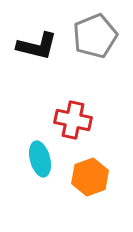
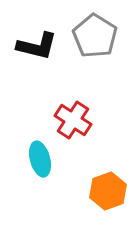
gray pentagon: rotated 18 degrees counterclockwise
red cross: rotated 21 degrees clockwise
orange hexagon: moved 18 px right, 14 px down
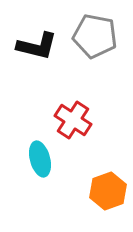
gray pentagon: rotated 21 degrees counterclockwise
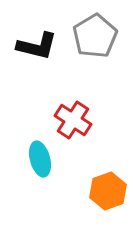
gray pentagon: rotated 30 degrees clockwise
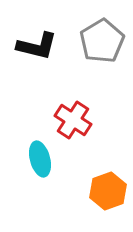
gray pentagon: moved 7 px right, 5 px down
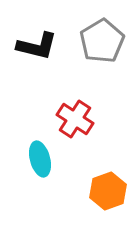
red cross: moved 2 px right, 1 px up
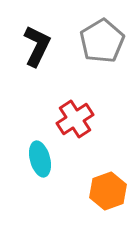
black L-shape: rotated 78 degrees counterclockwise
red cross: rotated 24 degrees clockwise
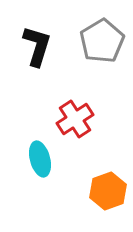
black L-shape: rotated 9 degrees counterclockwise
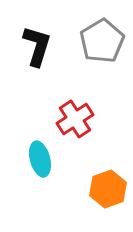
orange hexagon: moved 2 px up
